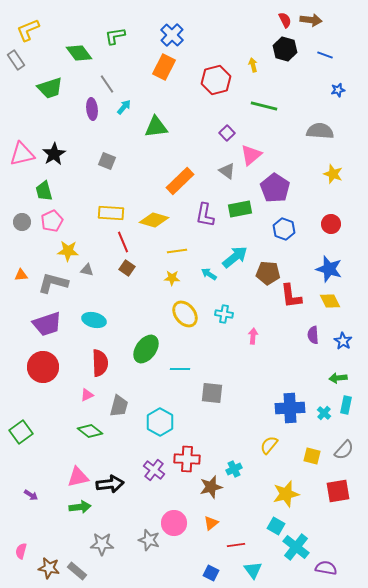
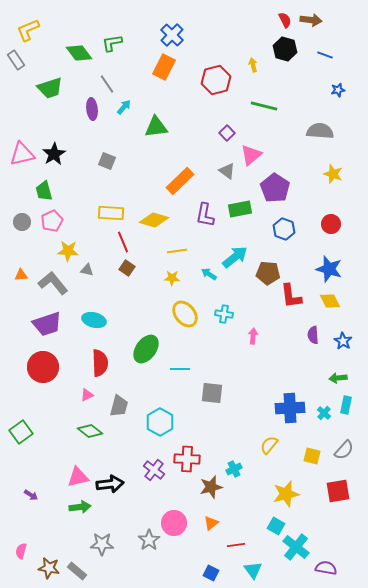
green L-shape at (115, 36): moved 3 px left, 7 px down
gray L-shape at (53, 283): rotated 36 degrees clockwise
gray star at (149, 540): rotated 20 degrees clockwise
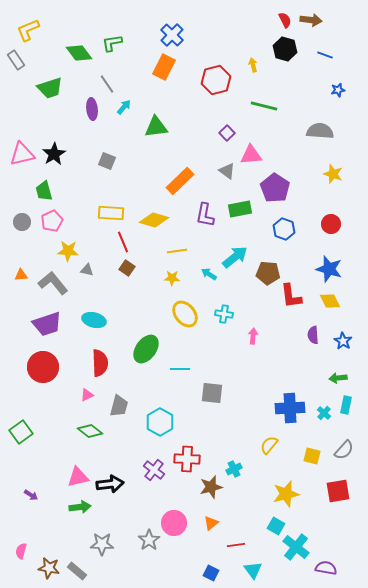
pink triangle at (251, 155): rotated 35 degrees clockwise
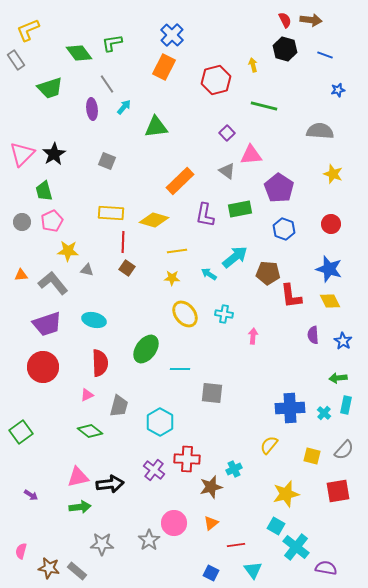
pink triangle at (22, 154): rotated 32 degrees counterclockwise
purple pentagon at (275, 188): moved 4 px right
red line at (123, 242): rotated 25 degrees clockwise
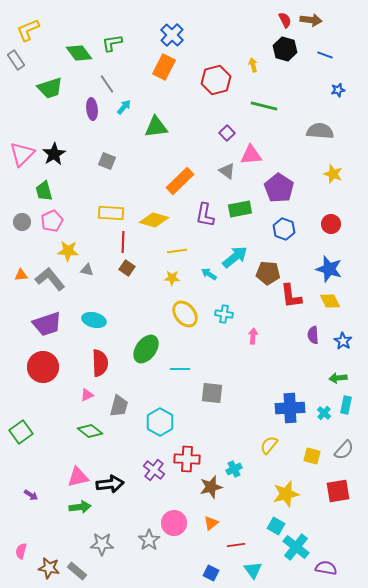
gray L-shape at (53, 283): moved 3 px left, 4 px up
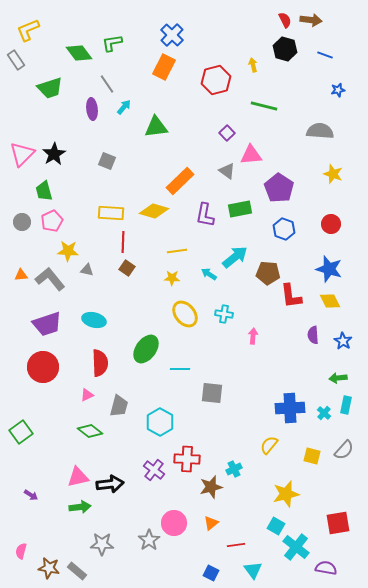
yellow diamond at (154, 220): moved 9 px up
red square at (338, 491): moved 32 px down
